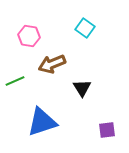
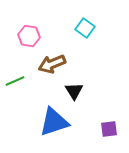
black triangle: moved 8 px left, 3 px down
blue triangle: moved 12 px right
purple square: moved 2 px right, 1 px up
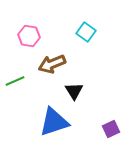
cyan square: moved 1 px right, 4 px down
purple square: moved 2 px right; rotated 18 degrees counterclockwise
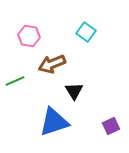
purple square: moved 3 px up
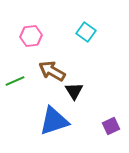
pink hexagon: moved 2 px right; rotated 15 degrees counterclockwise
brown arrow: moved 7 px down; rotated 52 degrees clockwise
blue triangle: moved 1 px up
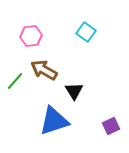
brown arrow: moved 8 px left, 1 px up
green line: rotated 24 degrees counterclockwise
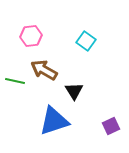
cyan square: moved 9 px down
green line: rotated 60 degrees clockwise
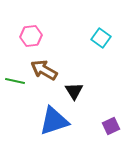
cyan square: moved 15 px right, 3 px up
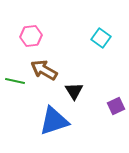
purple square: moved 5 px right, 20 px up
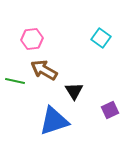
pink hexagon: moved 1 px right, 3 px down
purple square: moved 6 px left, 4 px down
